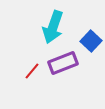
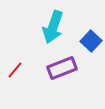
purple rectangle: moved 1 px left, 5 px down
red line: moved 17 px left, 1 px up
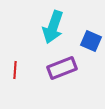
blue square: rotated 20 degrees counterclockwise
red line: rotated 36 degrees counterclockwise
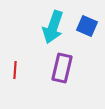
blue square: moved 4 px left, 15 px up
purple rectangle: rotated 56 degrees counterclockwise
